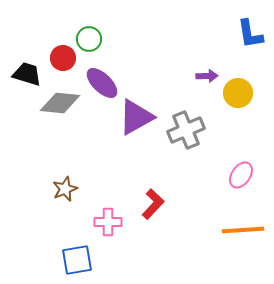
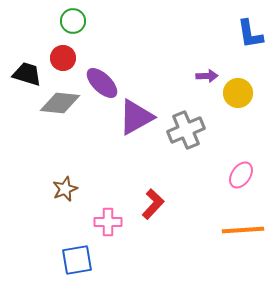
green circle: moved 16 px left, 18 px up
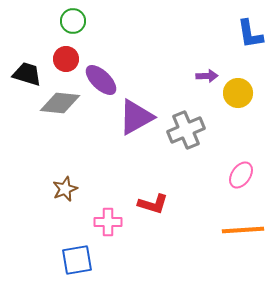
red circle: moved 3 px right, 1 px down
purple ellipse: moved 1 px left, 3 px up
red L-shape: rotated 64 degrees clockwise
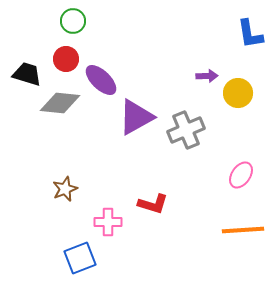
blue square: moved 3 px right, 2 px up; rotated 12 degrees counterclockwise
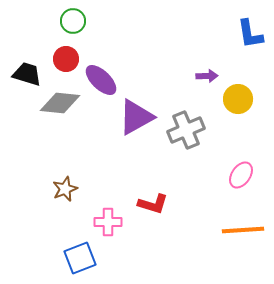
yellow circle: moved 6 px down
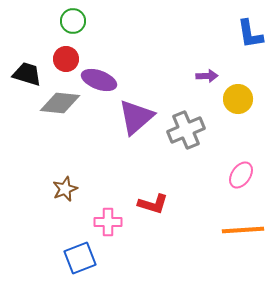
purple ellipse: moved 2 px left; rotated 24 degrees counterclockwise
purple triangle: rotated 12 degrees counterclockwise
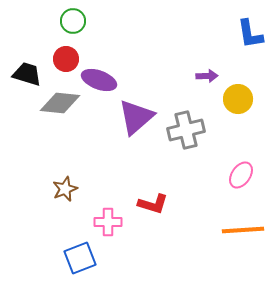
gray cross: rotated 9 degrees clockwise
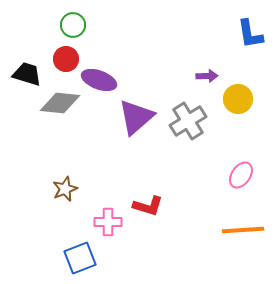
green circle: moved 4 px down
gray cross: moved 2 px right, 9 px up; rotated 18 degrees counterclockwise
red L-shape: moved 5 px left, 2 px down
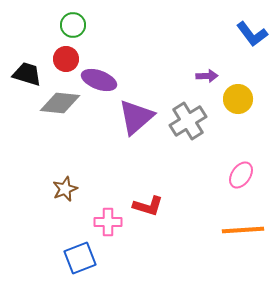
blue L-shape: moved 2 px right; rotated 28 degrees counterclockwise
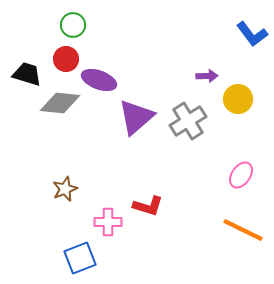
orange line: rotated 30 degrees clockwise
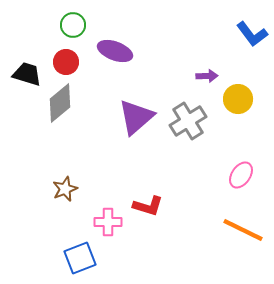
red circle: moved 3 px down
purple ellipse: moved 16 px right, 29 px up
gray diamond: rotated 45 degrees counterclockwise
